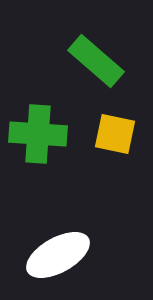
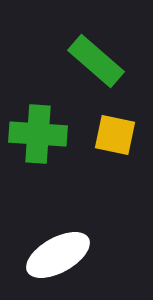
yellow square: moved 1 px down
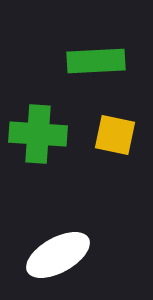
green rectangle: rotated 44 degrees counterclockwise
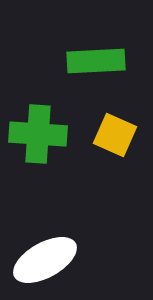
yellow square: rotated 12 degrees clockwise
white ellipse: moved 13 px left, 5 px down
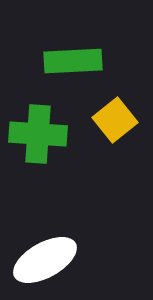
green rectangle: moved 23 px left
yellow square: moved 15 px up; rotated 27 degrees clockwise
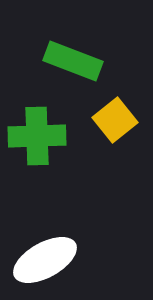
green rectangle: rotated 24 degrees clockwise
green cross: moved 1 px left, 2 px down; rotated 6 degrees counterclockwise
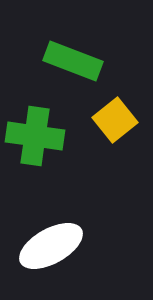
green cross: moved 2 px left; rotated 10 degrees clockwise
white ellipse: moved 6 px right, 14 px up
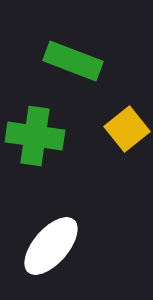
yellow square: moved 12 px right, 9 px down
white ellipse: rotated 20 degrees counterclockwise
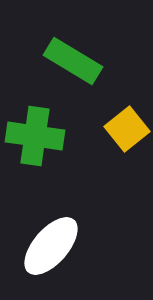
green rectangle: rotated 10 degrees clockwise
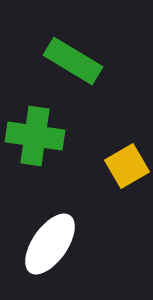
yellow square: moved 37 px down; rotated 9 degrees clockwise
white ellipse: moved 1 px left, 2 px up; rotated 6 degrees counterclockwise
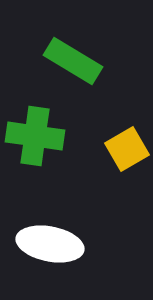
yellow square: moved 17 px up
white ellipse: rotated 66 degrees clockwise
